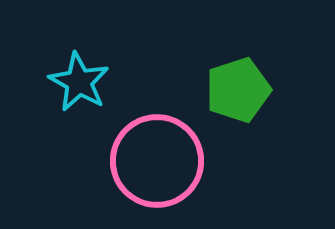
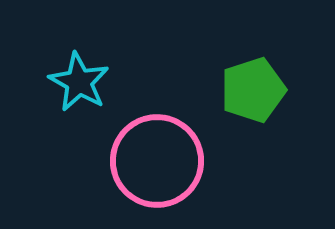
green pentagon: moved 15 px right
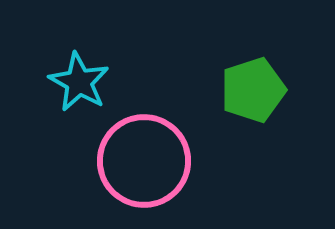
pink circle: moved 13 px left
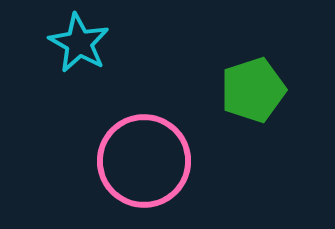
cyan star: moved 39 px up
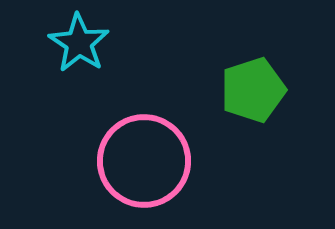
cyan star: rotated 4 degrees clockwise
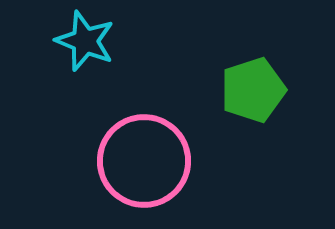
cyan star: moved 6 px right, 2 px up; rotated 12 degrees counterclockwise
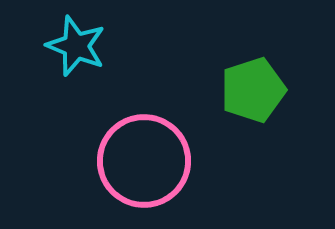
cyan star: moved 9 px left, 5 px down
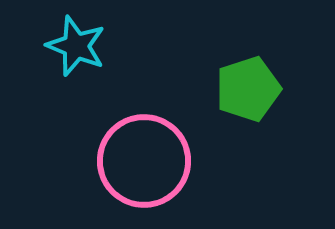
green pentagon: moved 5 px left, 1 px up
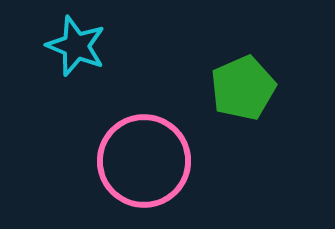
green pentagon: moved 5 px left, 1 px up; rotated 6 degrees counterclockwise
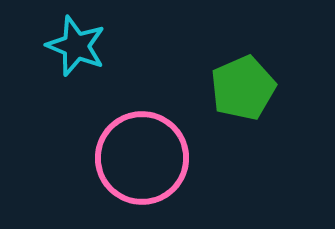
pink circle: moved 2 px left, 3 px up
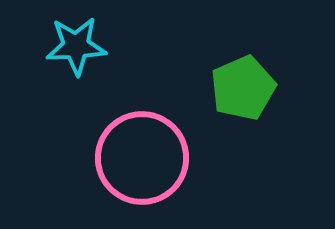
cyan star: rotated 24 degrees counterclockwise
